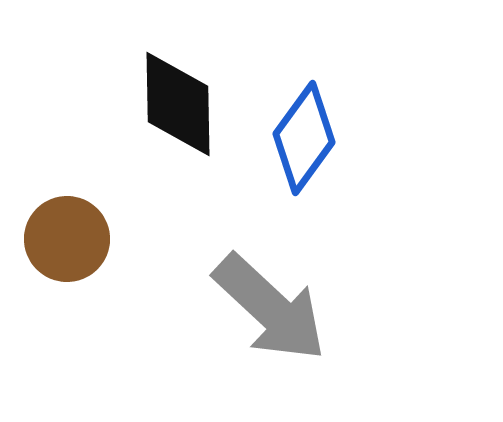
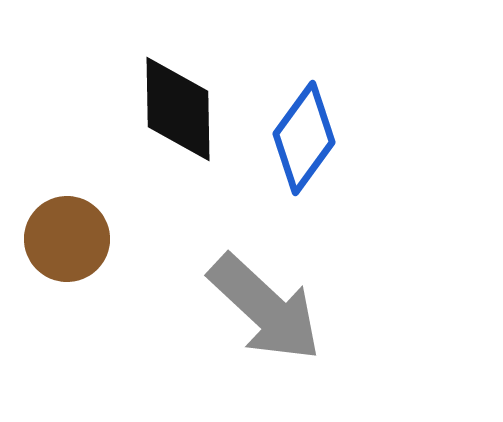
black diamond: moved 5 px down
gray arrow: moved 5 px left
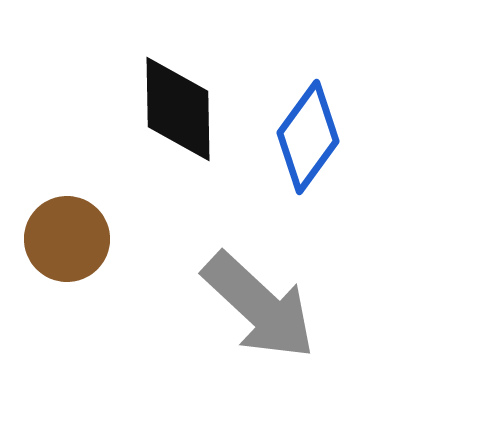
blue diamond: moved 4 px right, 1 px up
gray arrow: moved 6 px left, 2 px up
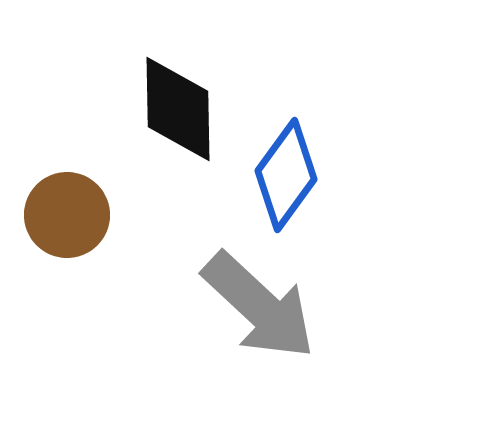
blue diamond: moved 22 px left, 38 px down
brown circle: moved 24 px up
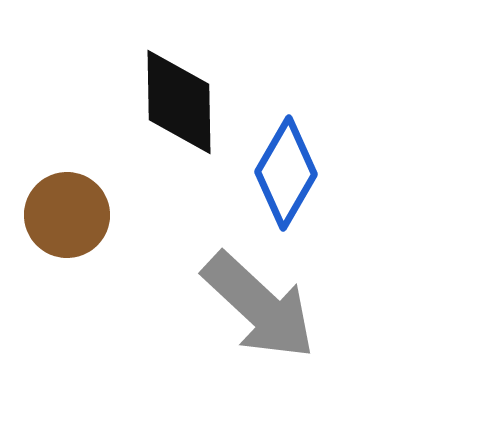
black diamond: moved 1 px right, 7 px up
blue diamond: moved 2 px up; rotated 6 degrees counterclockwise
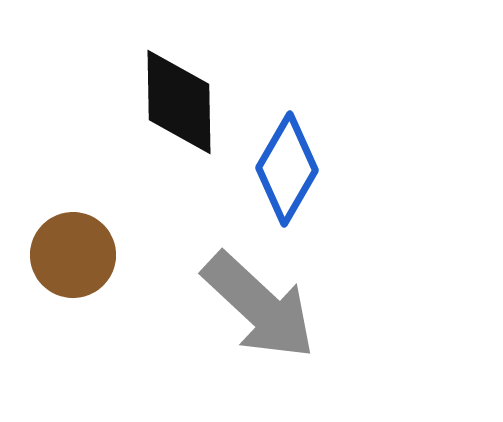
blue diamond: moved 1 px right, 4 px up
brown circle: moved 6 px right, 40 px down
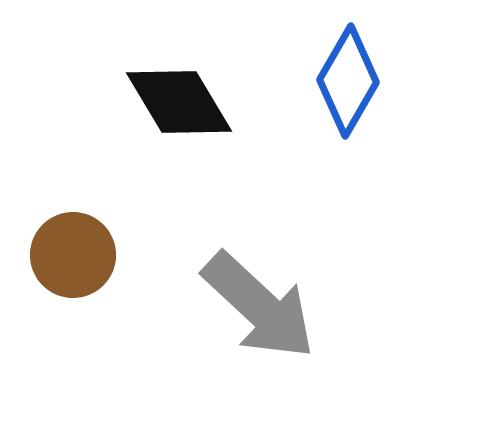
black diamond: rotated 30 degrees counterclockwise
blue diamond: moved 61 px right, 88 px up
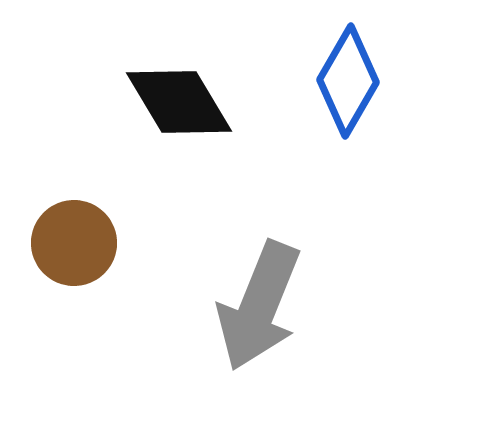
brown circle: moved 1 px right, 12 px up
gray arrow: rotated 69 degrees clockwise
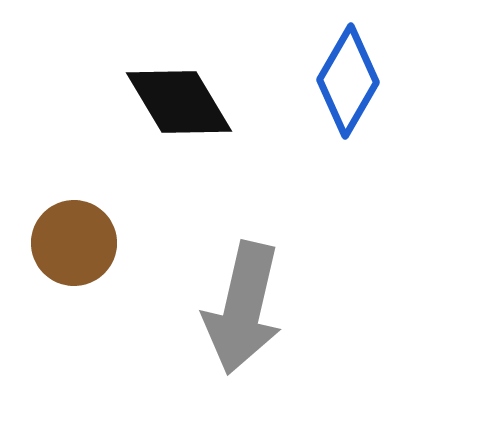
gray arrow: moved 16 px left, 2 px down; rotated 9 degrees counterclockwise
